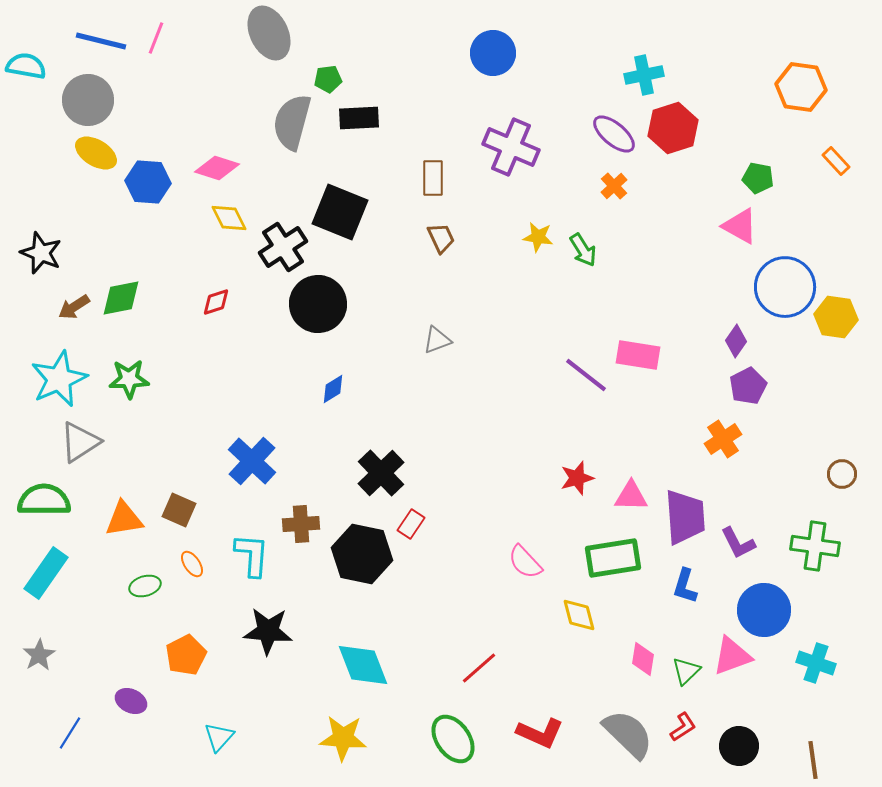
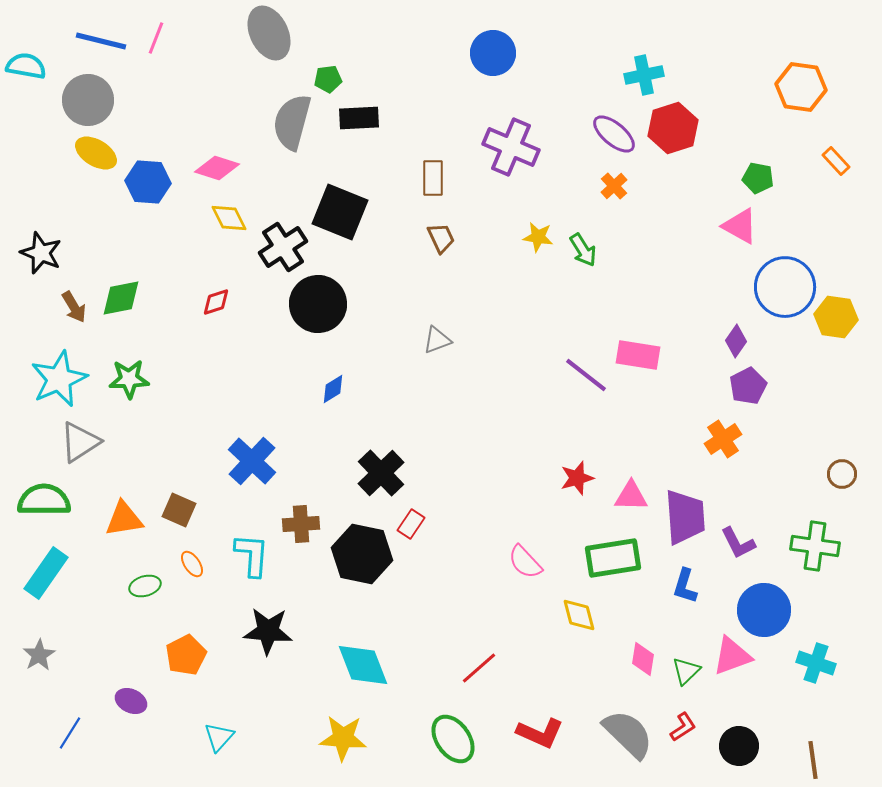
brown arrow at (74, 307): rotated 88 degrees counterclockwise
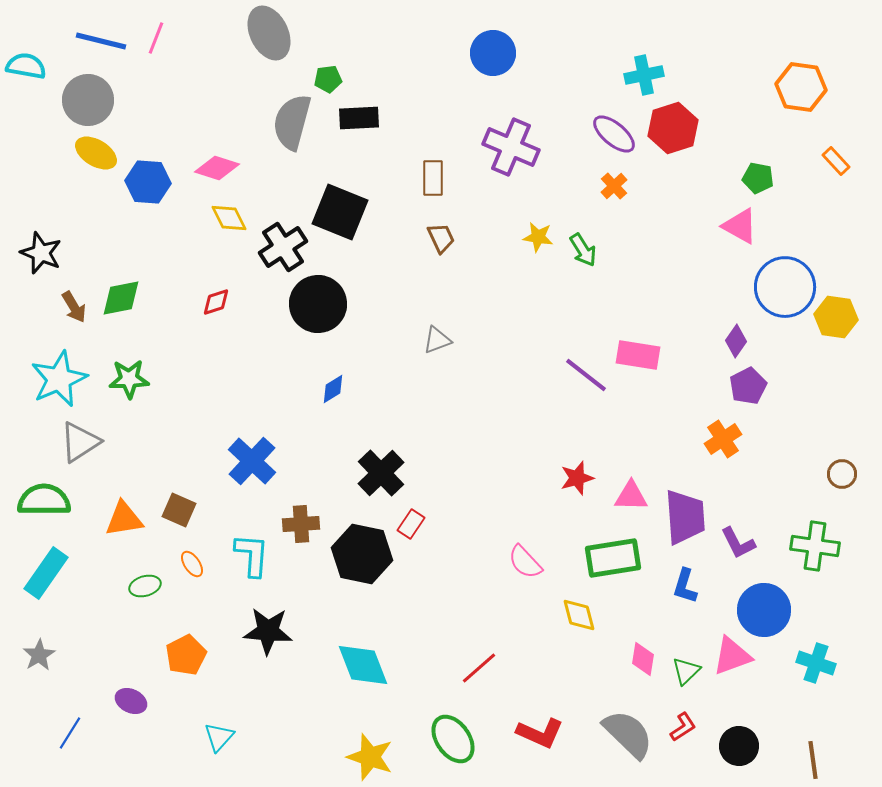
yellow star at (343, 738): moved 27 px right, 19 px down; rotated 15 degrees clockwise
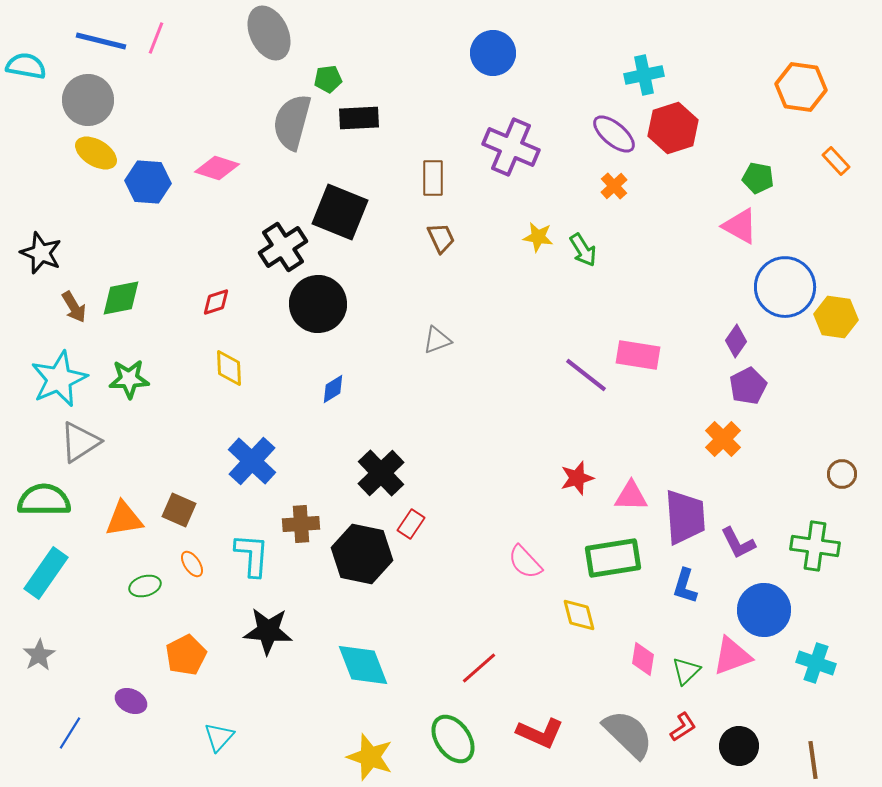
yellow diamond at (229, 218): moved 150 px down; rotated 24 degrees clockwise
orange cross at (723, 439): rotated 12 degrees counterclockwise
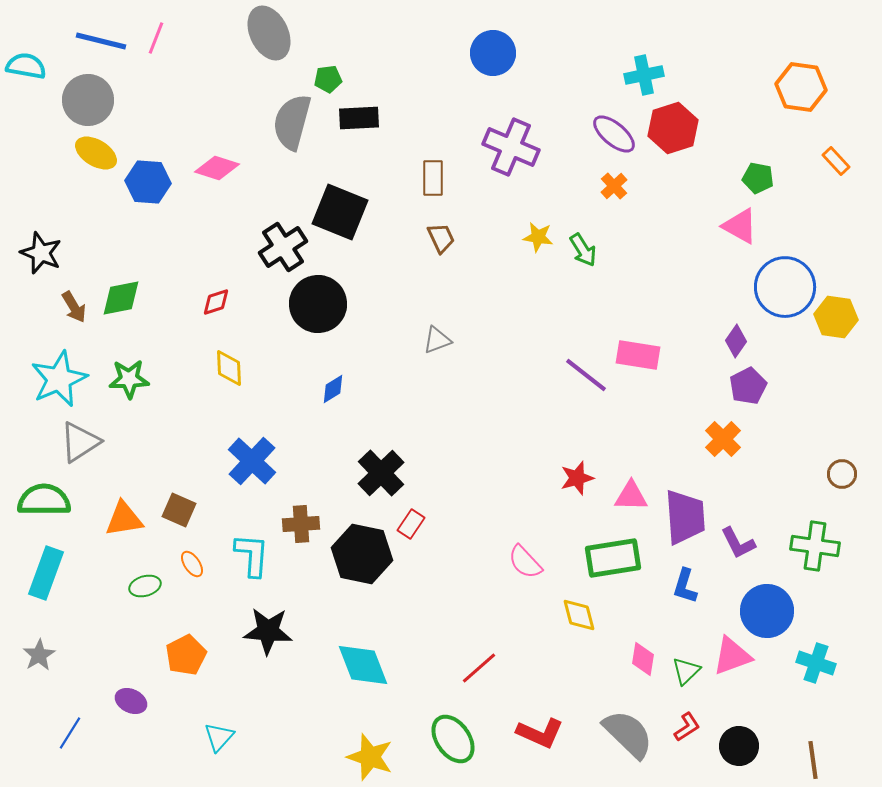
cyan rectangle at (46, 573): rotated 15 degrees counterclockwise
blue circle at (764, 610): moved 3 px right, 1 px down
red L-shape at (683, 727): moved 4 px right
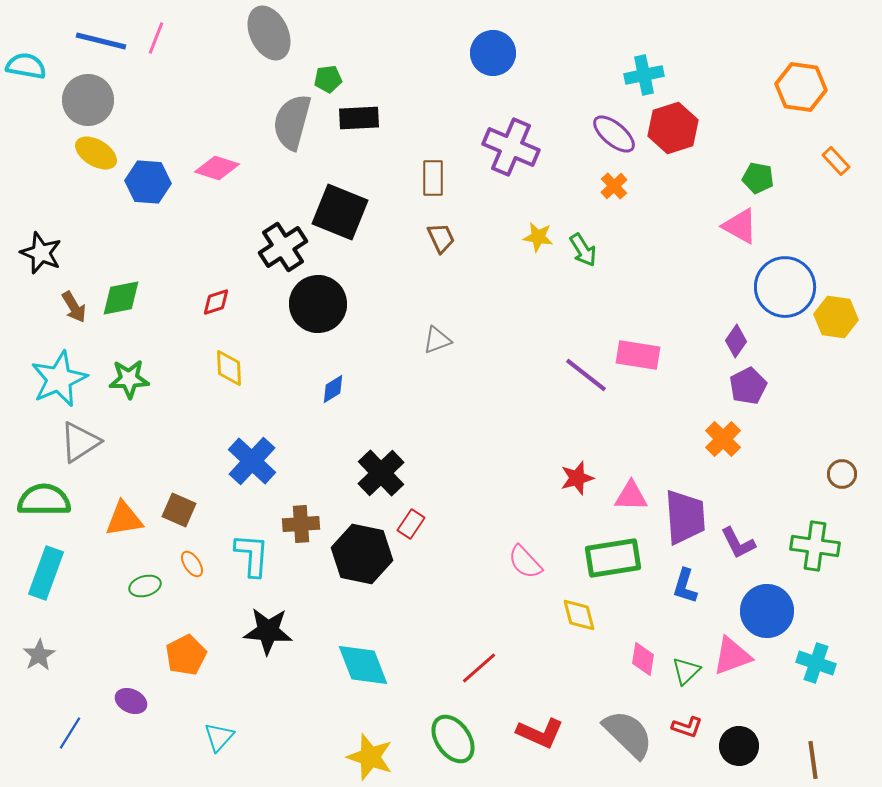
red L-shape at (687, 727): rotated 52 degrees clockwise
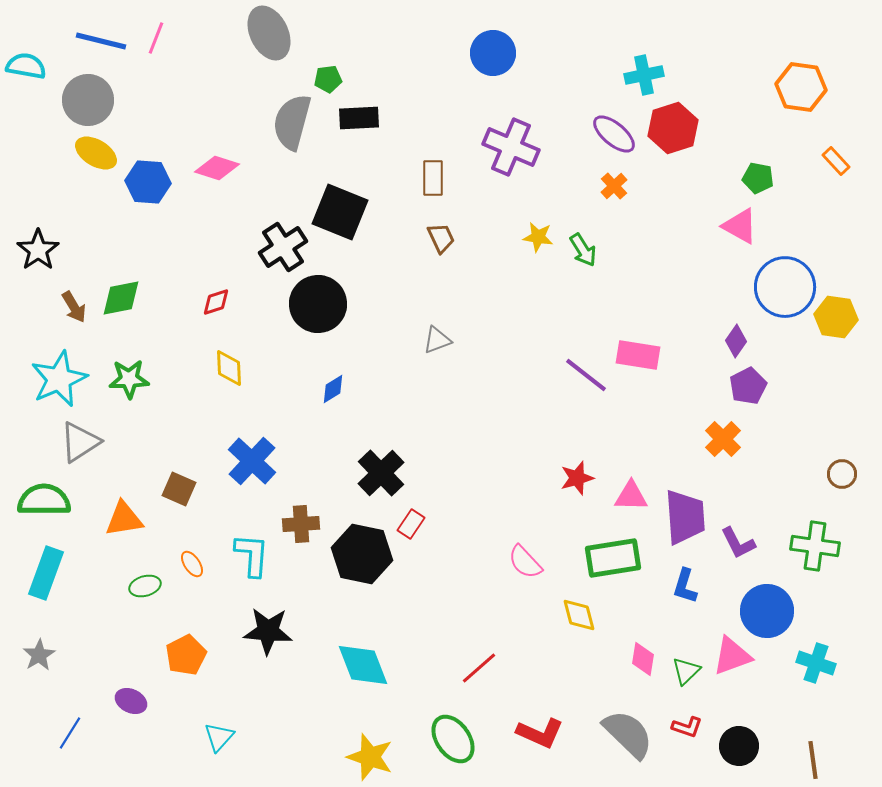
black star at (41, 253): moved 3 px left, 3 px up; rotated 15 degrees clockwise
brown square at (179, 510): moved 21 px up
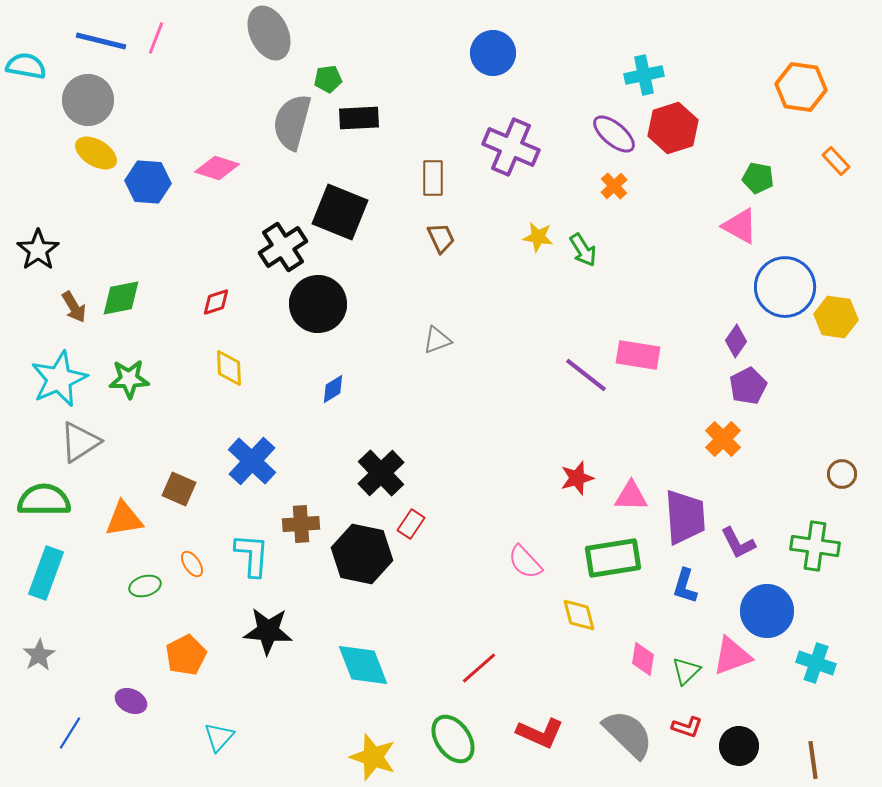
yellow star at (370, 757): moved 3 px right
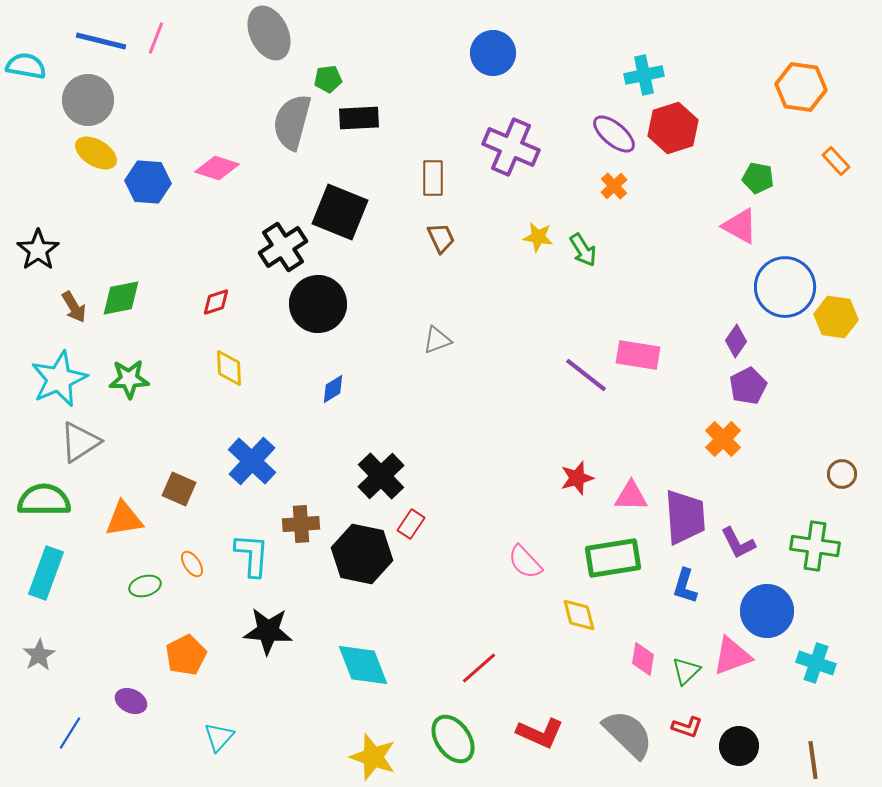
black cross at (381, 473): moved 3 px down
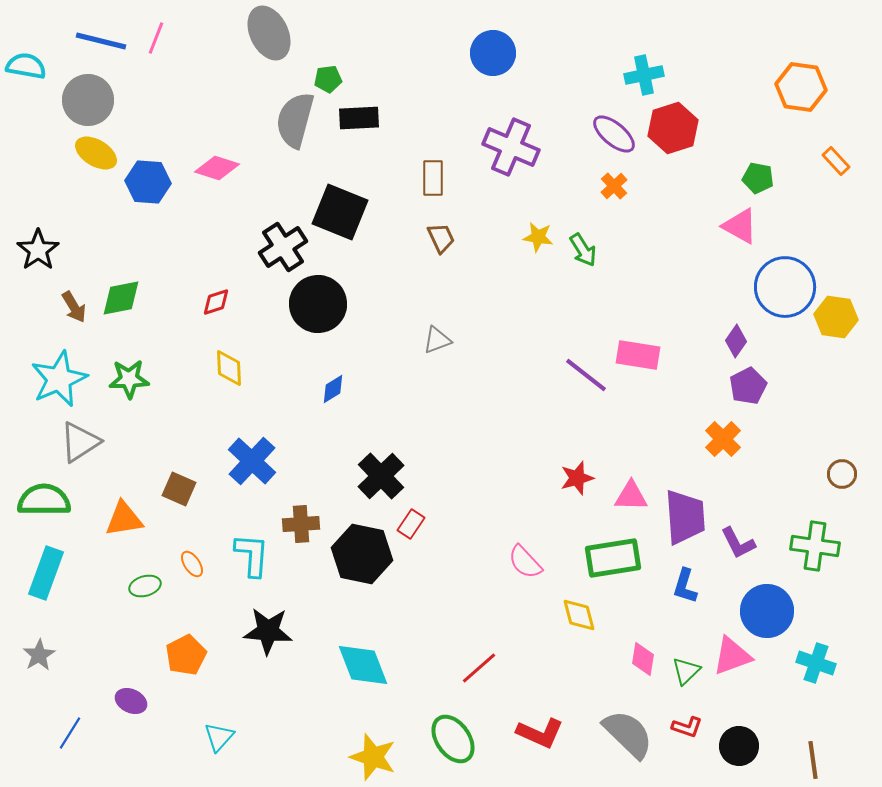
gray semicircle at (292, 122): moved 3 px right, 2 px up
